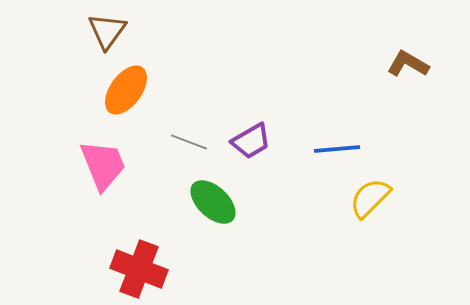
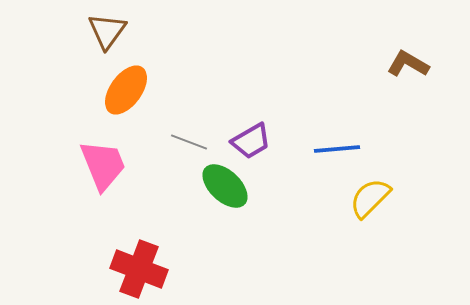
green ellipse: moved 12 px right, 16 px up
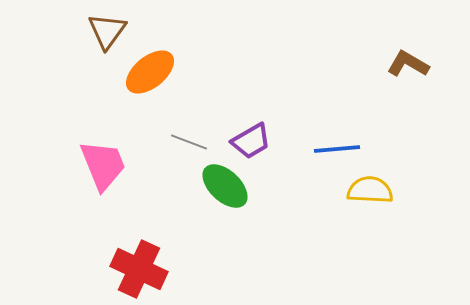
orange ellipse: moved 24 px right, 18 px up; rotated 15 degrees clockwise
yellow semicircle: moved 8 px up; rotated 48 degrees clockwise
red cross: rotated 4 degrees clockwise
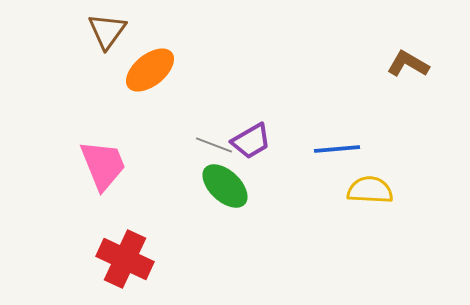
orange ellipse: moved 2 px up
gray line: moved 25 px right, 3 px down
red cross: moved 14 px left, 10 px up
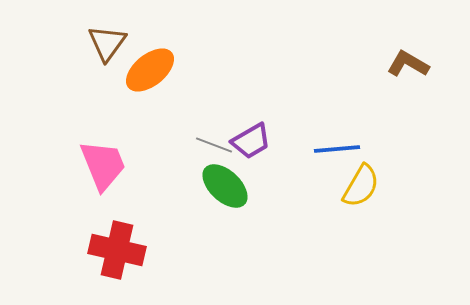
brown triangle: moved 12 px down
yellow semicircle: moved 9 px left, 4 px up; rotated 117 degrees clockwise
red cross: moved 8 px left, 9 px up; rotated 12 degrees counterclockwise
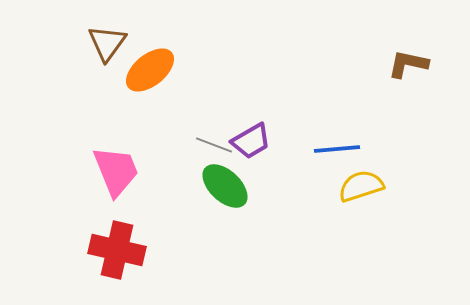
brown L-shape: rotated 18 degrees counterclockwise
pink trapezoid: moved 13 px right, 6 px down
yellow semicircle: rotated 138 degrees counterclockwise
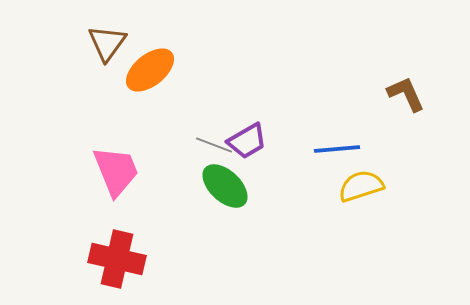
brown L-shape: moved 2 px left, 30 px down; rotated 54 degrees clockwise
purple trapezoid: moved 4 px left
red cross: moved 9 px down
